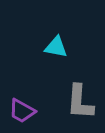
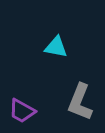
gray L-shape: rotated 18 degrees clockwise
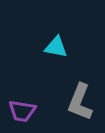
purple trapezoid: rotated 20 degrees counterclockwise
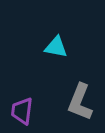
purple trapezoid: rotated 88 degrees clockwise
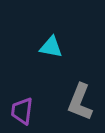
cyan triangle: moved 5 px left
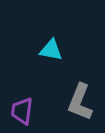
cyan triangle: moved 3 px down
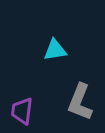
cyan triangle: moved 4 px right; rotated 20 degrees counterclockwise
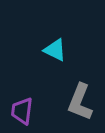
cyan triangle: rotated 35 degrees clockwise
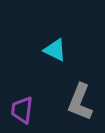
purple trapezoid: moved 1 px up
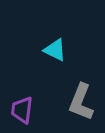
gray L-shape: moved 1 px right
